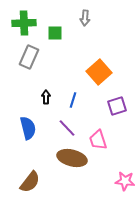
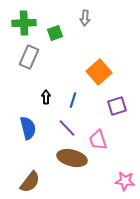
green square: rotated 21 degrees counterclockwise
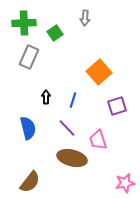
green square: rotated 14 degrees counterclockwise
pink star: moved 2 px down; rotated 18 degrees counterclockwise
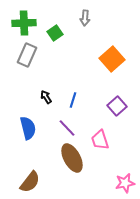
gray rectangle: moved 2 px left, 2 px up
orange square: moved 13 px right, 13 px up
black arrow: rotated 32 degrees counterclockwise
purple square: rotated 24 degrees counterclockwise
pink trapezoid: moved 2 px right
brown ellipse: rotated 48 degrees clockwise
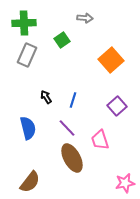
gray arrow: rotated 91 degrees counterclockwise
green square: moved 7 px right, 7 px down
orange square: moved 1 px left, 1 px down
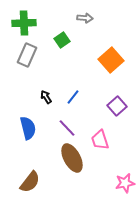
blue line: moved 3 px up; rotated 21 degrees clockwise
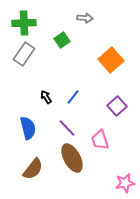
gray rectangle: moved 3 px left, 1 px up; rotated 10 degrees clockwise
brown semicircle: moved 3 px right, 13 px up
